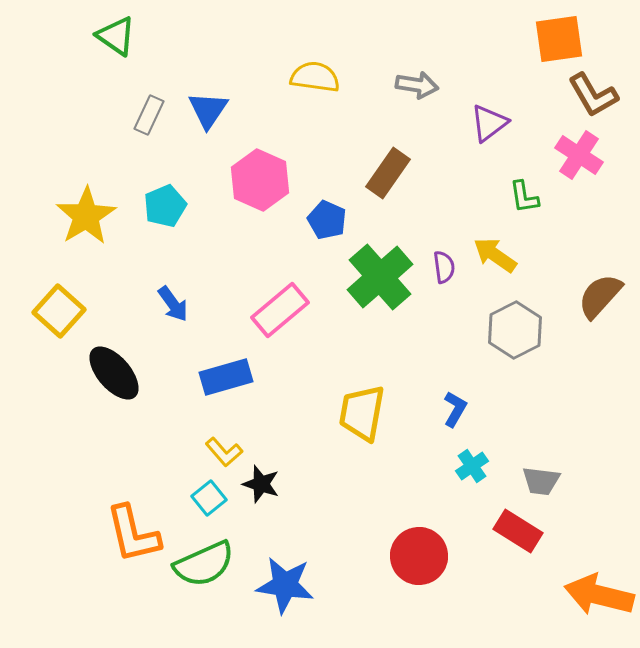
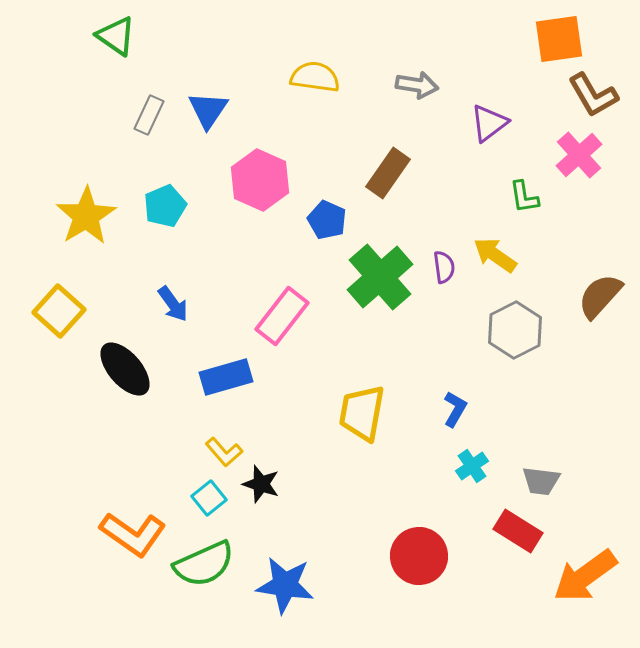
pink cross: rotated 15 degrees clockwise
pink rectangle: moved 2 px right, 6 px down; rotated 12 degrees counterclockwise
black ellipse: moved 11 px right, 4 px up
orange L-shape: rotated 42 degrees counterclockwise
orange arrow: moved 14 px left, 19 px up; rotated 50 degrees counterclockwise
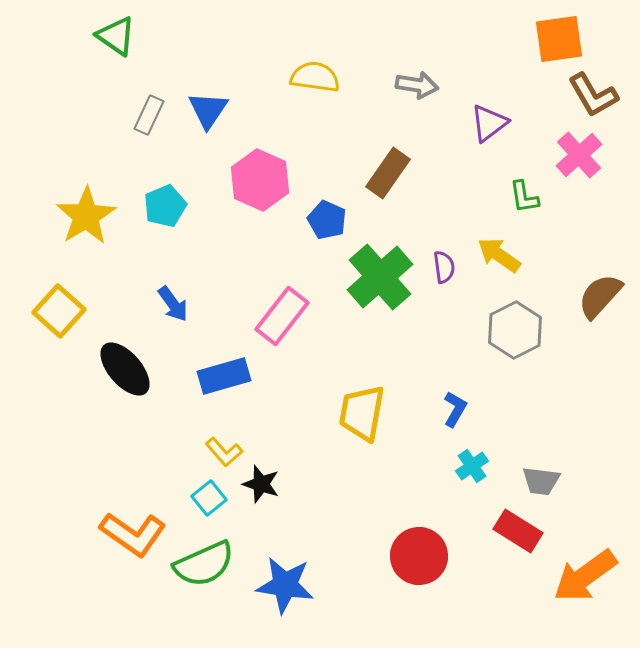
yellow arrow: moved 4 px right
blue rectangle: moved 2 px left, 1 px up
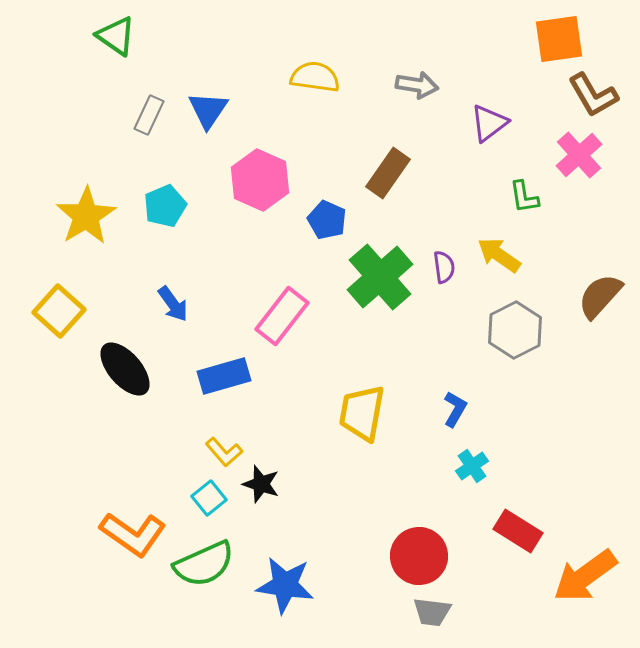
gray trapezoid: moved 109 px left, 131 px down
